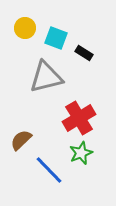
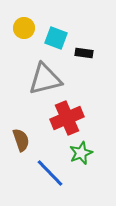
yellow circle: moved 1 px left
black rectangle: rotated 24 degrees counterclockwise
gray triangle: moved 1 px left, 2 px down
red cross: moved 12 px left; rotated 8 degrees clockwise
brown semicircle: rotated 115 degrees clockwise
blue line: moved 1 px right, 3 px down
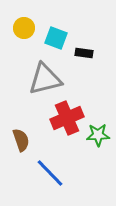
green star: moved 17 px right, 18 px up; rotated 20 degrees clockwise
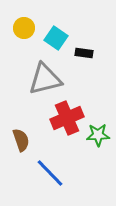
cyan square: rotated 15 degrees clockwise
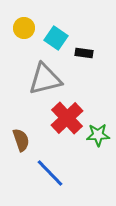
red cross: rotated 20 degrees counterclockwise
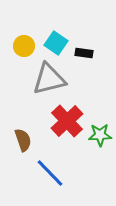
yellow circle: moved 18 px down
cyan square: moved 5 px down
gray triangle: moved 4 px right
red cross: moved 3 px down
green star: moved 2 px right
brown semicircle: moved 2 px right
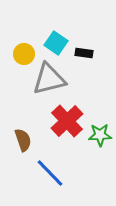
yellow circle: moved 8 px down
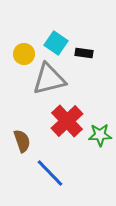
brown semicircle: moved 1 px left, 1 px down
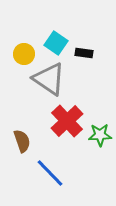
gray triangle: rotated 48 degrees clockwise
